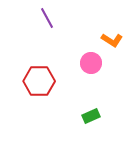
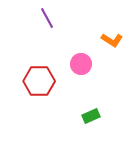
pink circle: moved 10 px left, 1 px down
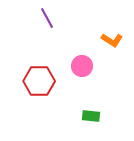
pink circle: moved 1 px right, 2 px down
green rectangle: rotated 30 degrees clockwise
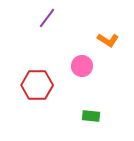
purple line: rotated 65 degrees clockwise
orange L-shape: moved 4 px left
red hexagon: moved 2 px left, 4 px down
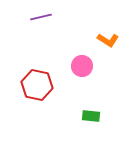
purple line: moved 6 px left, 1 px up; rotated 40 degrees clockwise
red hexagon: rotated 12 degrees clockwise
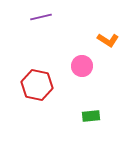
green rectangle: rotated 12 degrees counterclockwise
